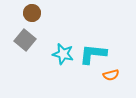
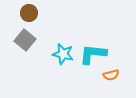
brown circle: moved 3 px left
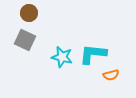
gray square: rotated 15 degrees counterclockwise
cyan star: moved 1 px left, 3 px down
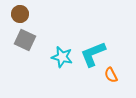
brown circle: moved 9 px left, 1 px down
cyan L-shape: rotated 28 degrees counterclockwise
orange semicircle: rotated 77 degrees clockwise
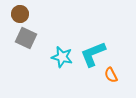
gray square: moved 1 px right, 2 px up
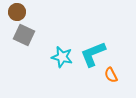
brown circle: moved 3 px left, 2 px up
gray square: moved 2 px left, 3 px up
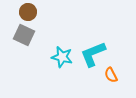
brown circle: moved 11 px right
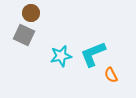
brown circle: moved 3 px right, 1 px down
cyan star: moved 1 px left, 1 px up; rotated 25 degrees counterclockwise
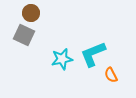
cyan star: moved 1 px right, 3 px down
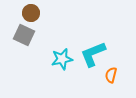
orange semicircle: rotated 42 degrees clockwise
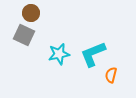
cyan star: moved 3 px left, 5 px up
